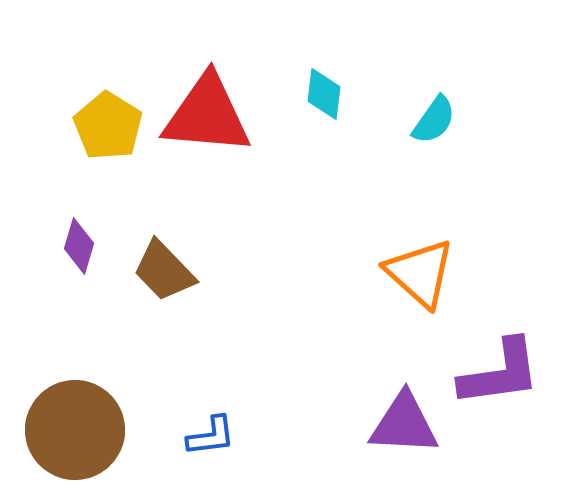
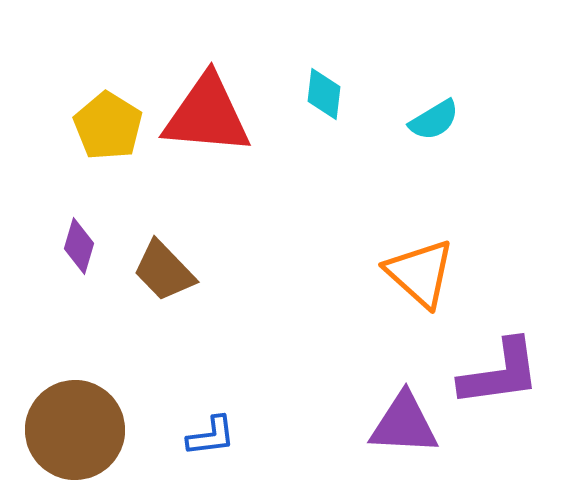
cyan semicircle: rotated 24 degrees clockwise
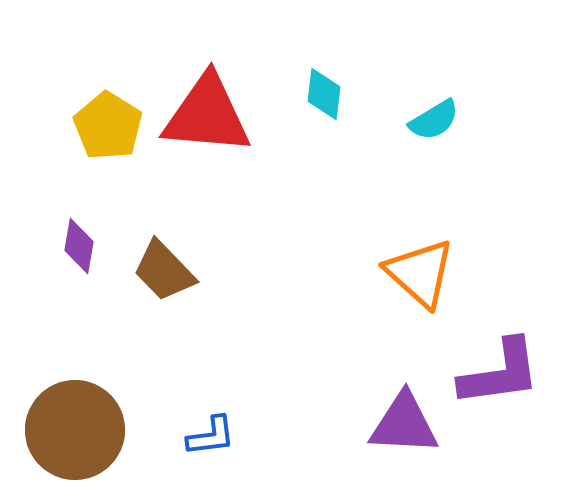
purple diamond: rotated 6 degrees counterclockwise
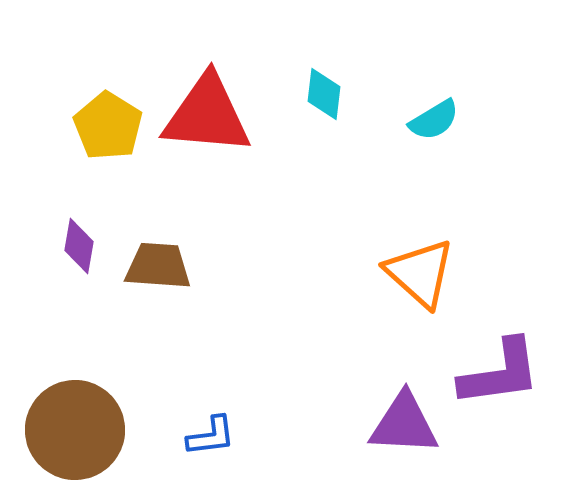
brown trapezoid: moved 6 px left, 5 px up; rotated 138 degrees clockwise
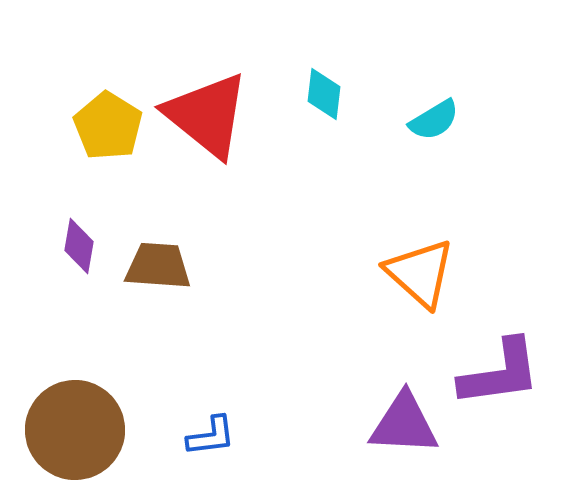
red triangle: rotated 34 degrees clockwise
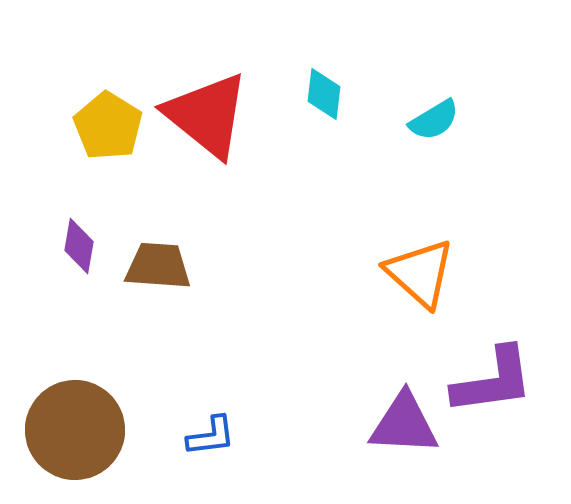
purple L-shape: moved 7 px left, 8 px down
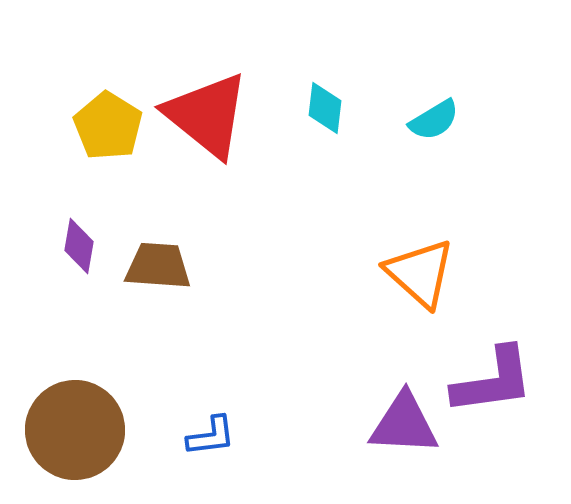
cyan diamond: moved 1 px right, 14 px down
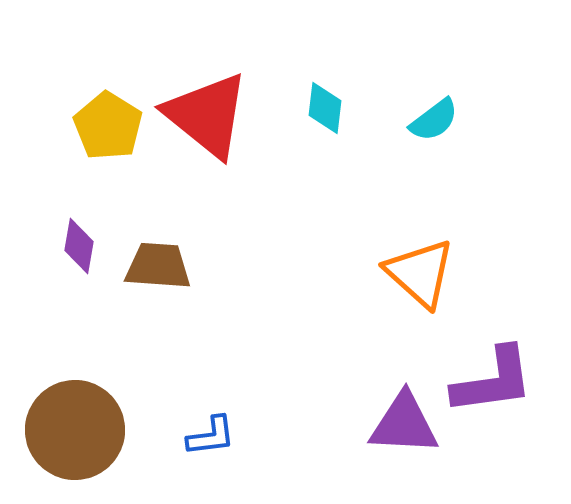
cyan semicircle: rotated 6 degrees counterclockwise
